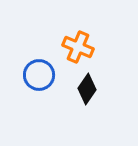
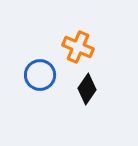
blue circle: moved 1 px right
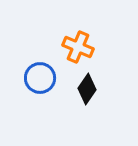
blue circle: moved 3 px down
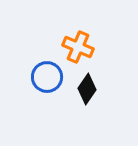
blue circle: moved 7 px right, 1 px up
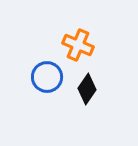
orange cross: moved 2 px up
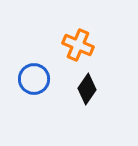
blue circle: moved 13 px left, 2 px down
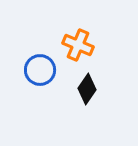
blue circle: moved 6 px right, 9 px up
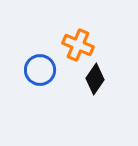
black diamond: moved 8 px right, 10 px up
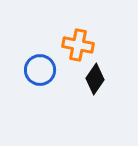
orange cross: rotated 12 degrees counterclockwise
